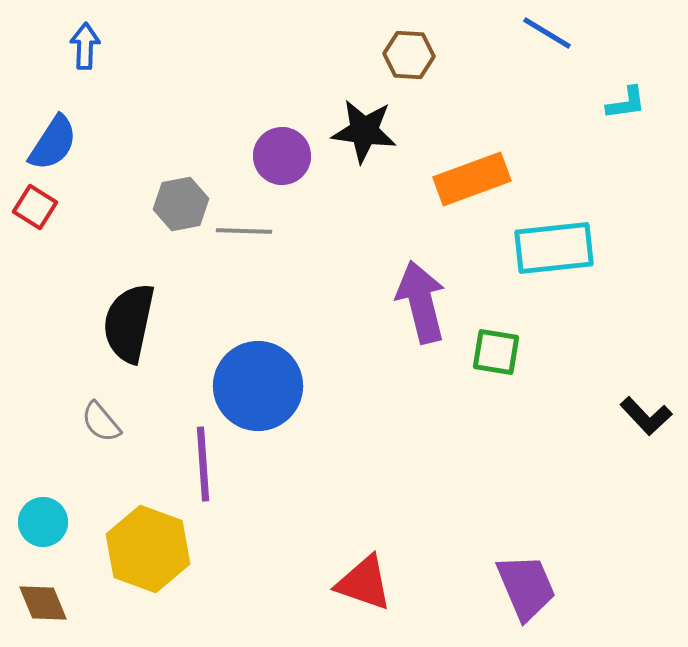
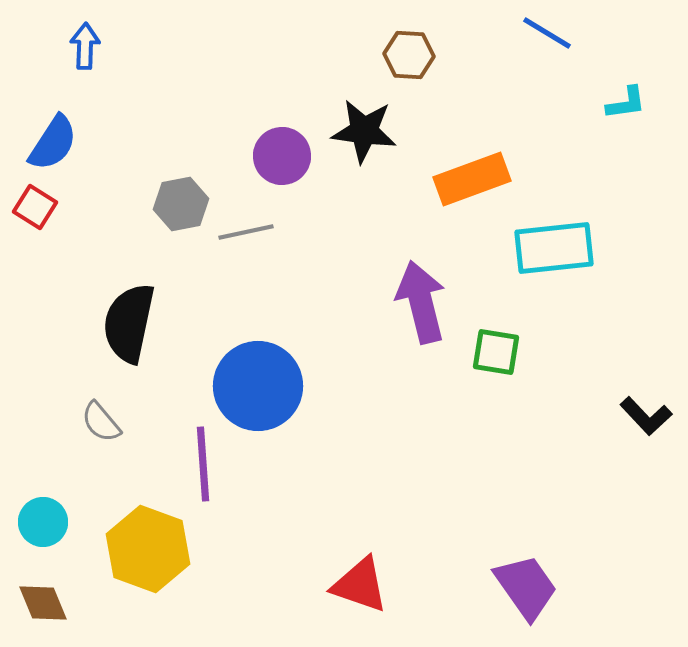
gray line: moved 2 px right, 1 px down; rotated 14 degrees counterclockwise
red triangle: moved 4 px left, 2 px down
purple trapezoid: rotated 12 degrees counterclockwise
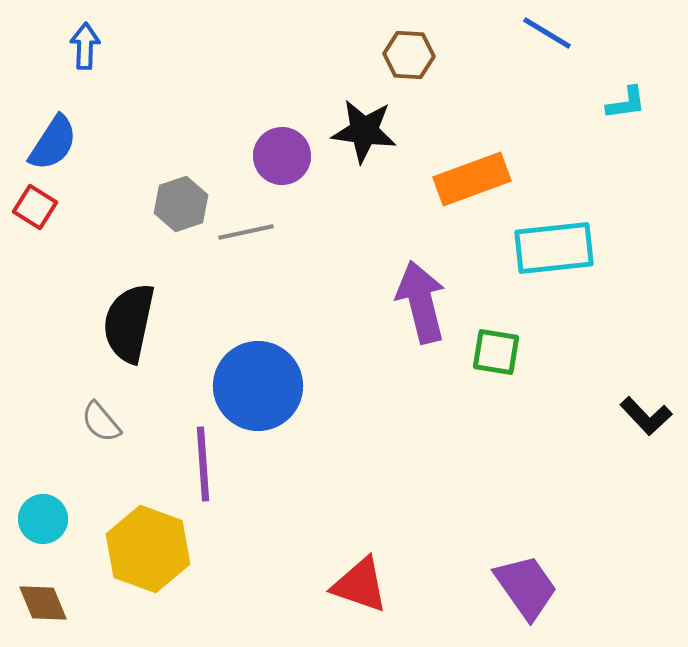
gray hexagon: rotated 8 degrees counterclockwise
cyan circle: moved 3 px up
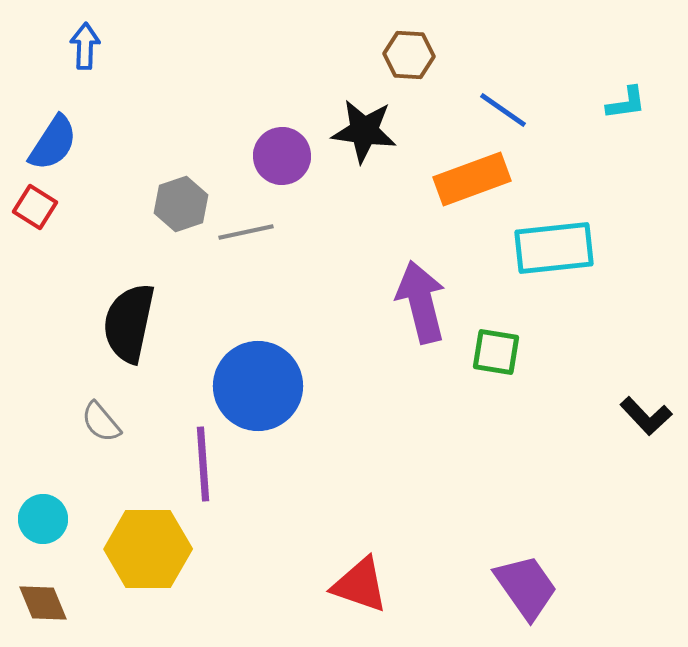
blue line: moved 44 px left, 77 px down; rotated 4 degrees clockwise
yellow hexagon: rotated 20 degrees counterclockwise
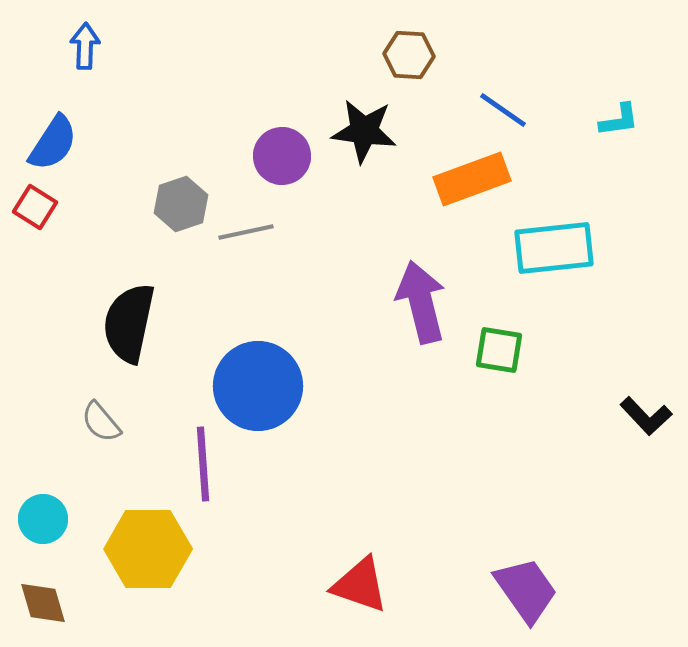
cyan L-shape: moved 7 px left, 17 px down
green square: moved 3 px right, 2 px up
purple trapezoid: moved 3 px down
brown diamond: rotated 6 degrees clockwise
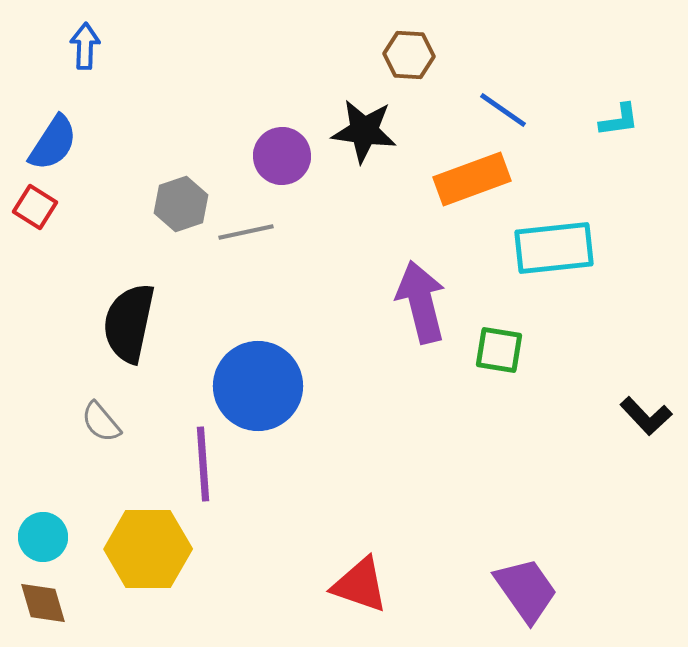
cyan circle: moved 18 px down
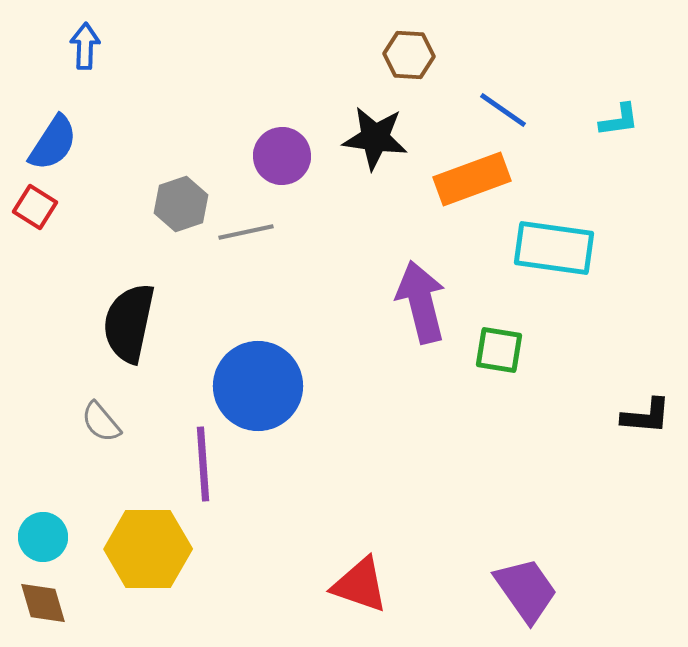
black star: moved 11 px right, 7 px down
cyan rectangle: rotated 14 degrees clockwise
black L-shape: rotated 42 degrees counterclockwise
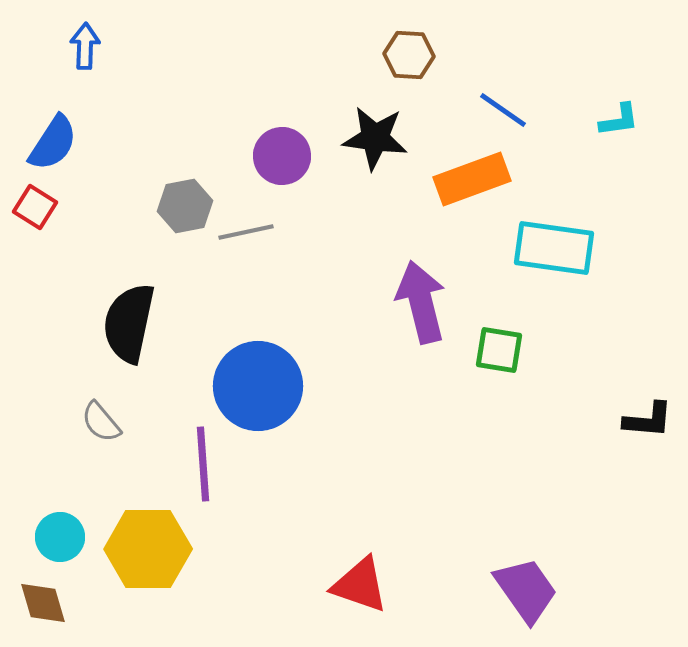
gray hexagon: moved 4 px right, 2 px down; rotated 8 degrees clockwise
black L-shape: moved 2 px right, 4 px down
cyan circle: moved 17 px right
